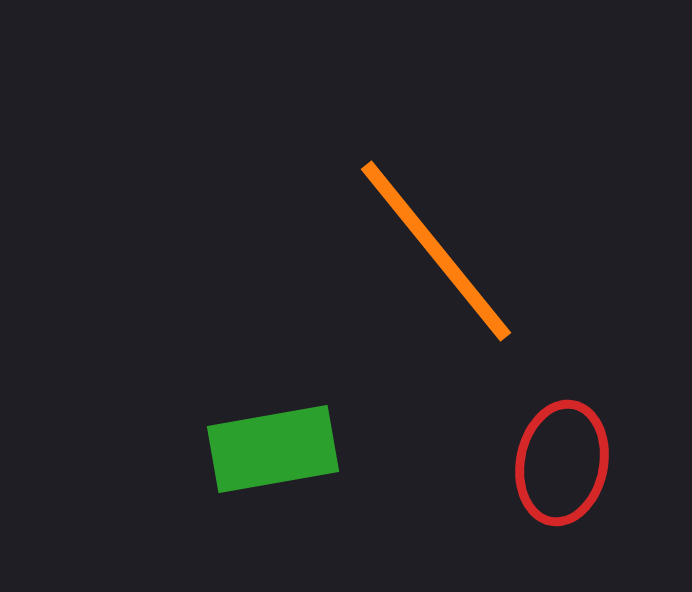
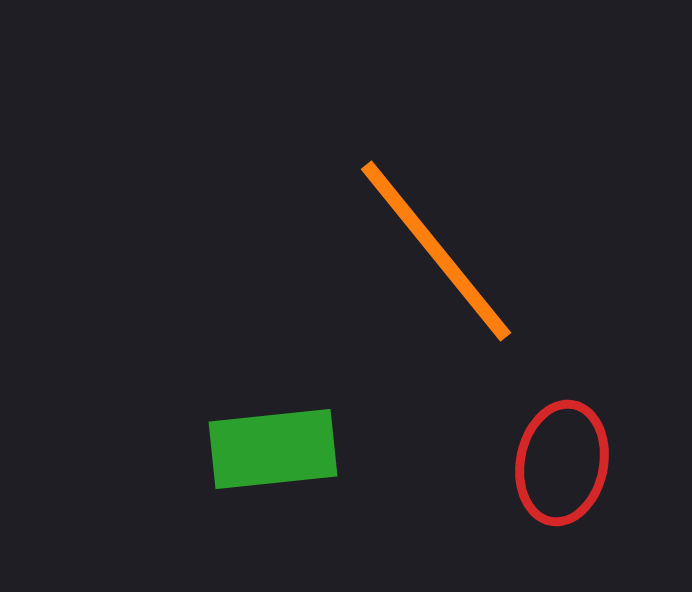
green rectangle: rotated 4 degrees clockwise
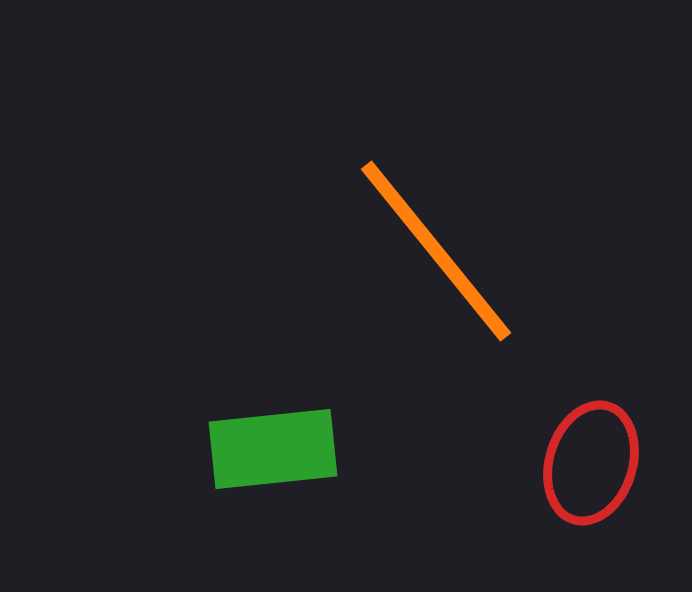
red ellipse: moved 29 px right; rotated 6 degrees clockwise
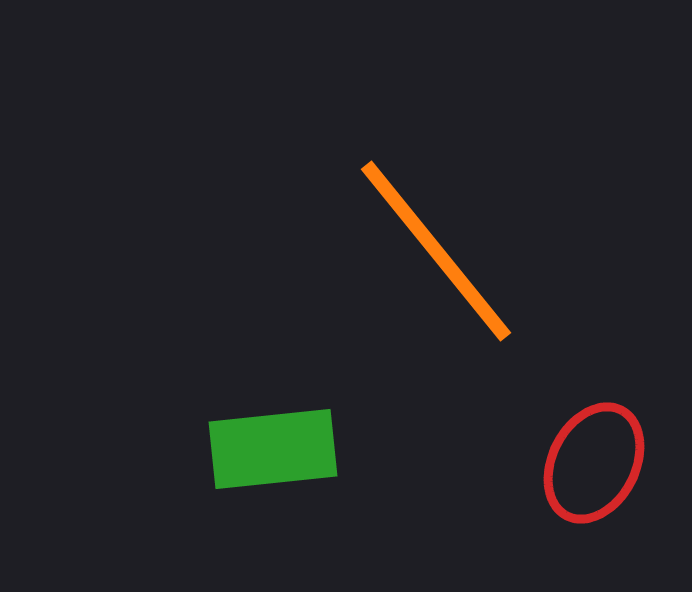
red ellipse: moved 3 px right; rotated 10 degrees clockwise
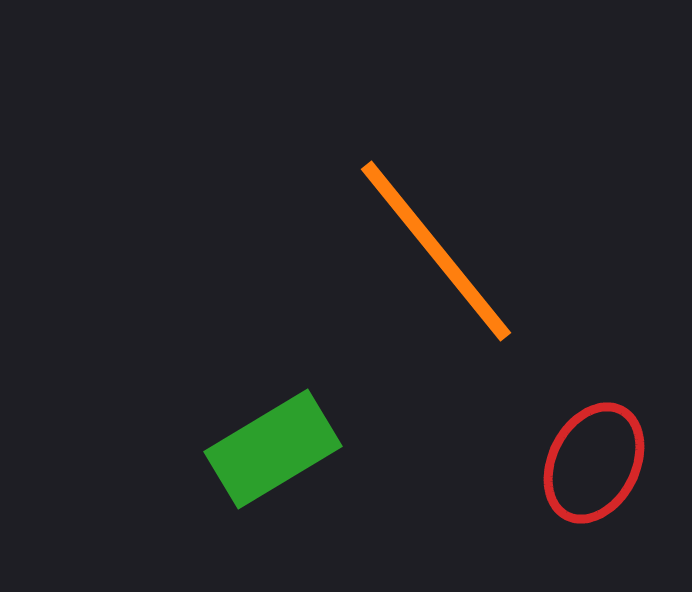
green rectangle: rotated 25 degrees counterclockwise
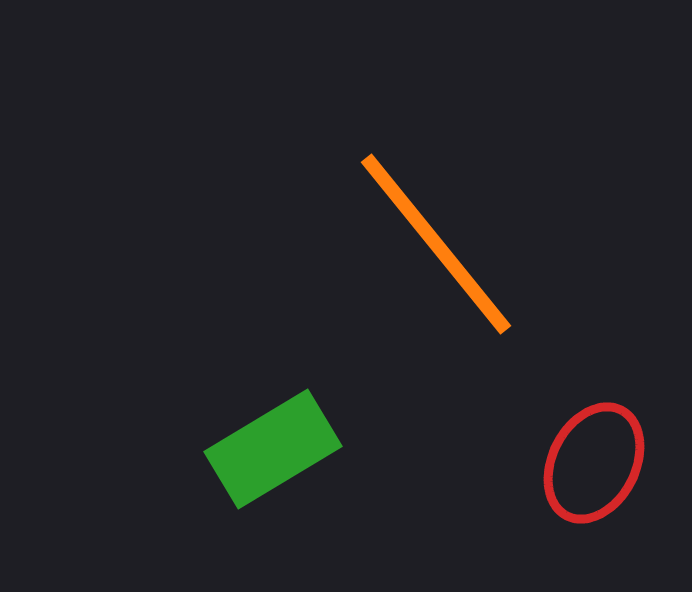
orange line: moved 7 px up
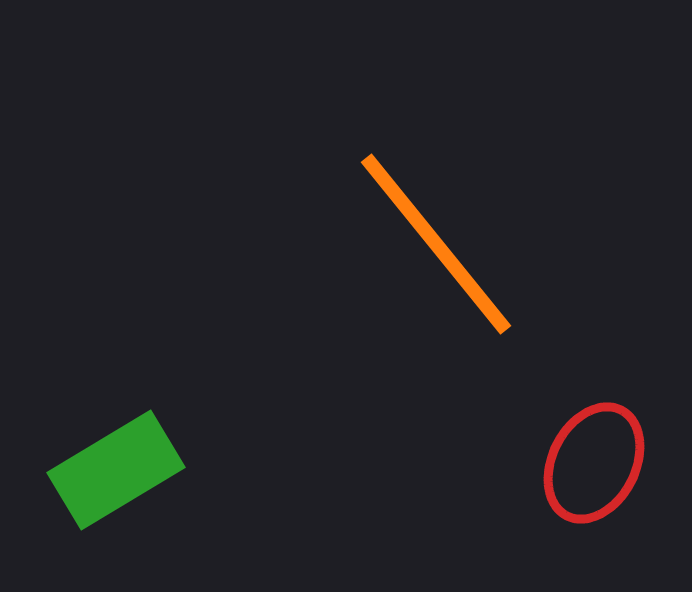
green rectangle: moved 157 px left, 21 px down
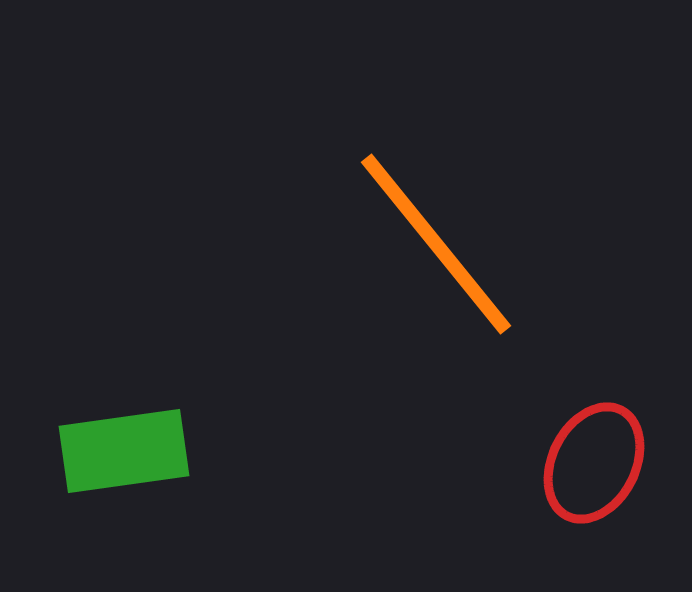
green rectangle: moved 8 px right, 19 px up; rotated 23 degrees clockwise
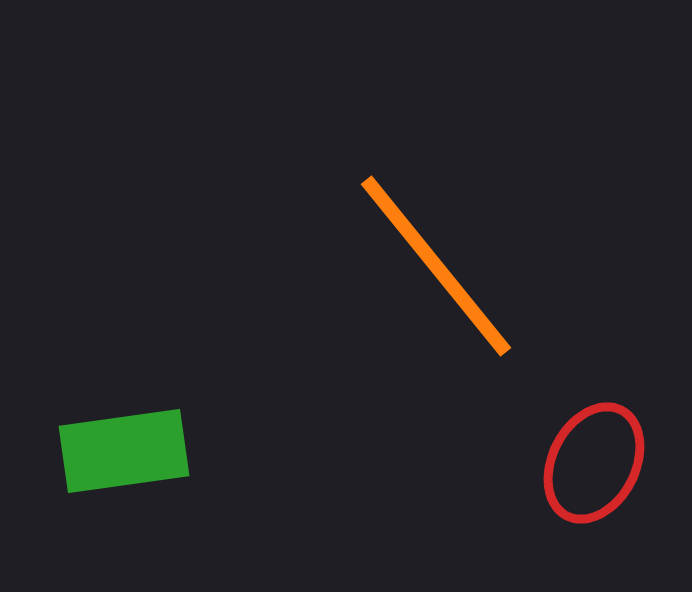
orange line: moved 22 px down
